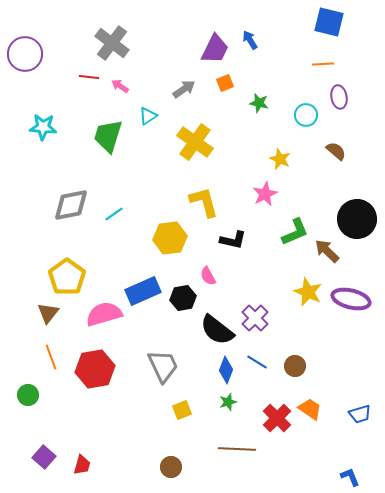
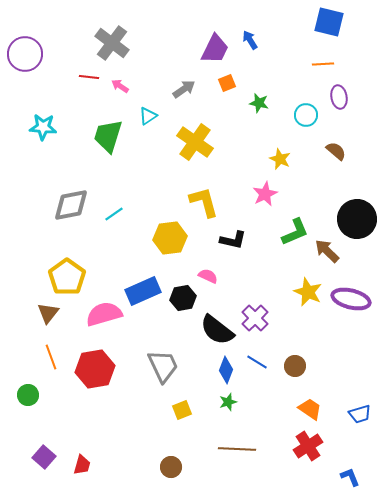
orange square at (225, 83): moved 2 px right
pink semicircle at (208, 276): rotated 144 degrees clockwise
red cross at (277, 418): moved 31 px right, 28 px down; rotated 12 degrees clockwise
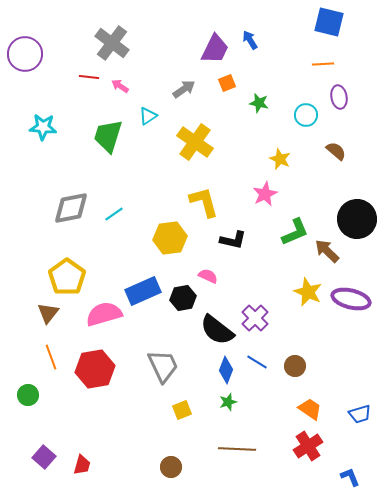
gray diamond at (71, 205): moved 3 px down
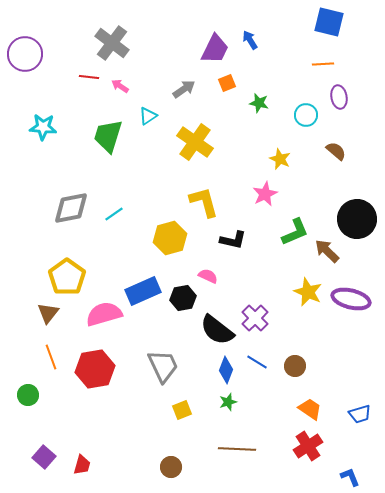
yellow hexagon at (170, 238): rotated 8 degrees counterclockwise
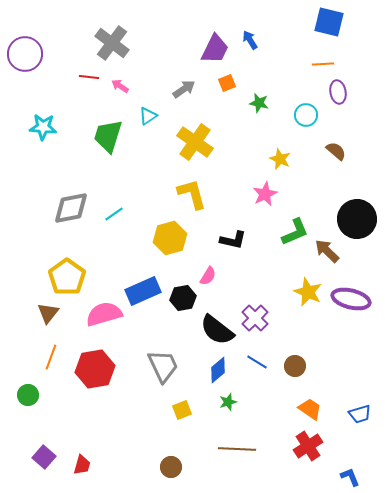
purple ellipse at (339, 97): moved 1 px left, 5 px up
yellow L-shape at (204, 202): moved 12 px left, 8 px up
pink semicircle at (208, 276): rotated 96 degrees clockwise
orange line at (51, 357): rotated 40 degrees clockwise
blue diamond at (226, 370): moved 8 px left; rotated 28 degrees clockwise
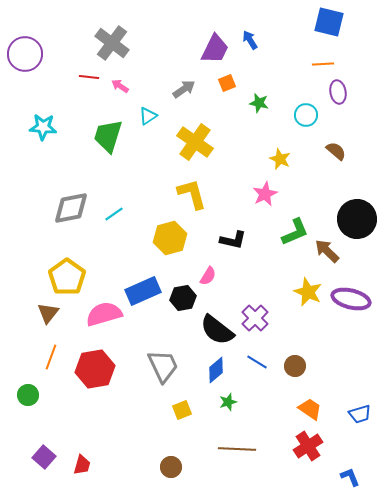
blue diamond at (218, 370): moved 2 px left
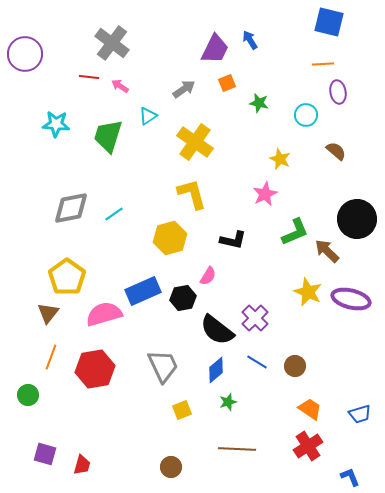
cyan star at (43, 127): moved 13 px right, 3 px up
purple square at (44, 457): moved 1 px right, 3 px up; rotated 25 degrees counterclockwise
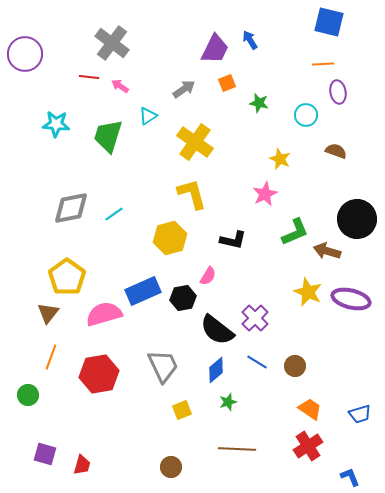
brown semicircle at (336, 151): rotated 20 degrees counterclockwise
brown arrow at (327, 251): rotated 28 degrees counterclockwise
red hexagon at (95, 369): moved 4 px right, 5 px down
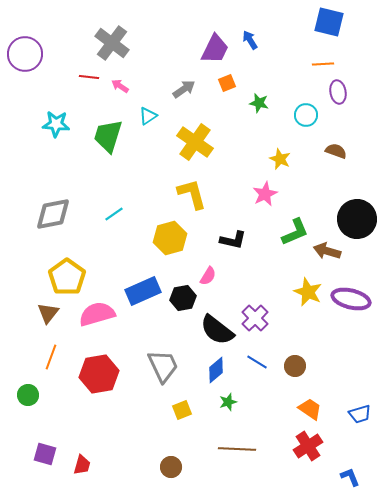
gray diamond at (71, 208): moved 18 px left, 6 px down
pink semicircle at (104, 314): moved 7 px left
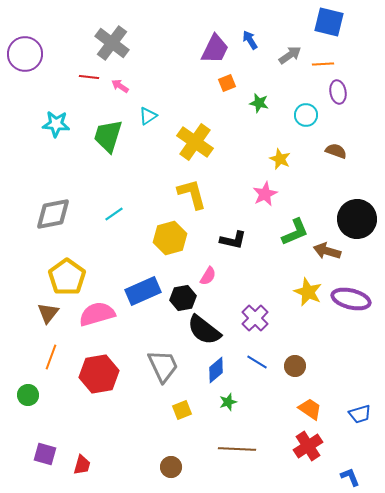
gray arrow at (184, 89): moved 106 px right, 34 px up
black semicircle at (217, 330): moved 13 px left
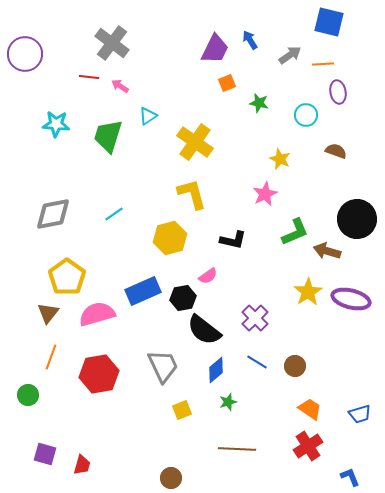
pink semicircle at (208, 276): rotated 24 degrees clockwise
yellow star at (308, 292): rotated 16 degrees clockwise
brown circle at (171, 467): moved 11 px down
